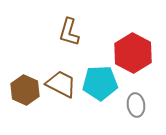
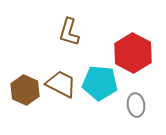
cyan pentagon: rotated 8 degrees clockwise
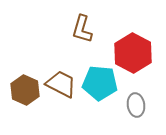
brown L-shape: moved 13 px right, 3 px up
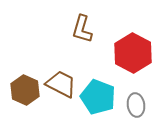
cyan pentagon: moved 2 px left, 14 px down; rotated 16 degrees clockwise
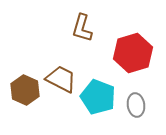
brown L-shape: moved 1 px up
red hexagon: rotated 15 degrees clockwise
brown trapezoid: moved 5 px up
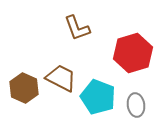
brown L-shape: moved 5 px left; rotated 36 degrees counterclockwise
brown trapezoid: moved 1 px up
brown hexagon: moved 1 px left, 2 px up
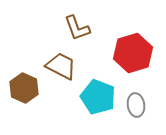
brown trapezoid: moved 12 px up
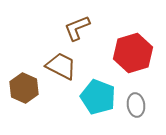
brown L-shape: rotated 88 degrees clockwise
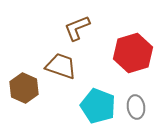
brown trapezoid: rotated 8 degrees counterclockwise
cyan pentagon: moved 9 px down
gray ellipse: moved 2 px down
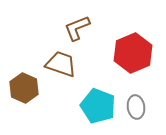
red hexagon: rotated 6 degrees counterclockwise
brown trapezoid: moved 2 px up
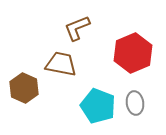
brown trapezoid: rotated 8 degrees counterclockwise
gray ellipse: moved 1 px left, 4 px up
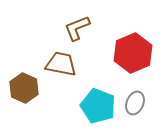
gray ellipse: rotated 30 degrees clockwise
